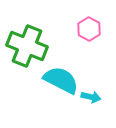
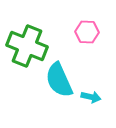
pink hexagon: moved 2 px left, 3 px down; rotated 25 degrees counterclockwise
cyan semicircle: moved 2 px left; rotated 141 degrees counterclockwise
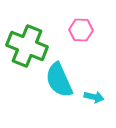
pink hexagon: moved 6 px left, 2 px up
cyan arrow: moved 3 px right
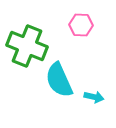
pink hexagon: moved 5 px up
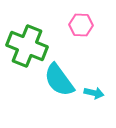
cyan semicircle: rotated 12 degrees counterclockwise
cyan arrow: moved 4 px up
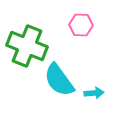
cyan arrow: rotated 18 degrees counterclockwise
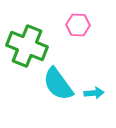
pink hexagon: moved 3 px left
cyan semicircle: moved 1 px left, 4 px down
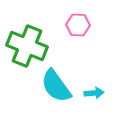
cyan semicircle: moved 2 px left, 2 px down
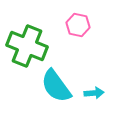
pink hexagon: rotated 10 degrees clockwise
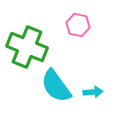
green cross: moved 1 px down
cyan arrow: moved 1 px left, 1 px up
